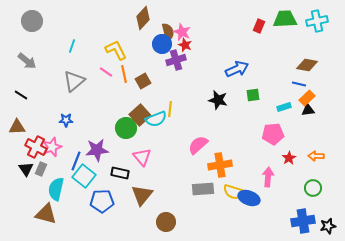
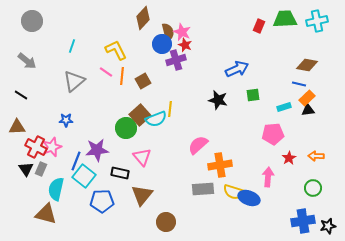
orange line at (124, 74): moved 2 px left, 2 px down; rotated 18 degrees clockwise
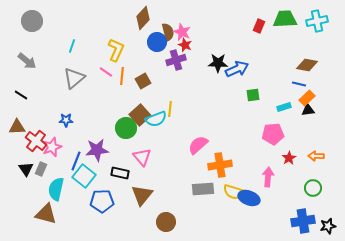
blue circle at (162, 44): moved 5 px left, 2 px up
yellow L-shape at (116, 50): rotated 50 degrees clockwise
gray triangle at (74, 81): moved 3 px up
black star at (218, 100): moved 37 px up; rotated 12 degrees counterclockwise
red cross at (36, 147): moved 6 px up; rotated 10 degrees clockwise
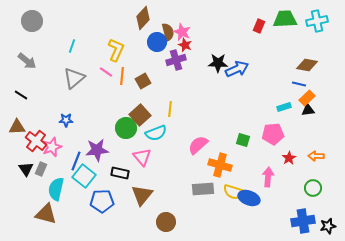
green square at (253, 95): moved 10 px left, 45 px down; rotated 24 degrees clockwise
cyan semicircle at (156, 119): moved 14 px down
orange cross at (220, 165): rotated 25 degrees clockwise
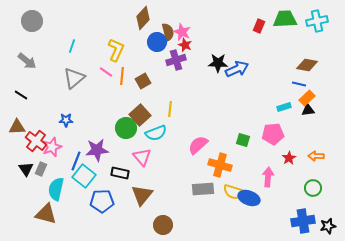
brown circle at (166, 222): moved 3 px left, 3 px down
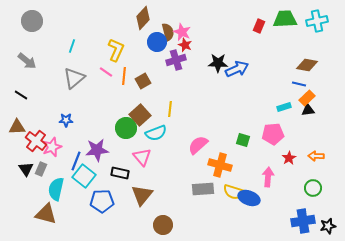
orange line at (122, 76): moved 2 px right
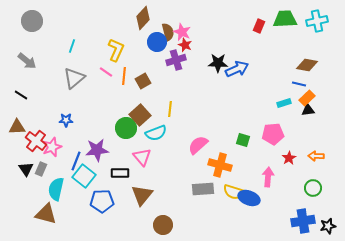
cyan rectangle at (284, 107): moved 4 px up
black rectangle at (120, 173): rotated 12 degrees counterclockwise
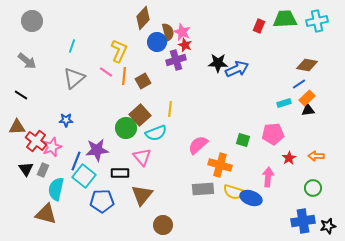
yellow L-shape at (116, 50): moved 3 px right, 1 px down
blue line at (299, 84): rotated 48 degrees counterclockwise
gray rectangle at (41, 169): moved 2 px right, 1 px down
blue ellipse at (249, 198): moved 2 px right
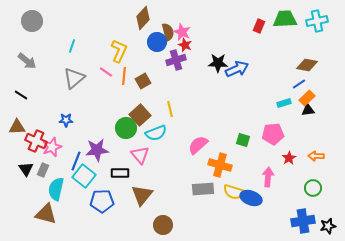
yellow line at (170, 109): rotated 21 degrees counterclockwise
red cross at (36, 141): rotated 15 degrees counterclockwise
pink triangle at (142, 157): moved 2 px left, 2 px up
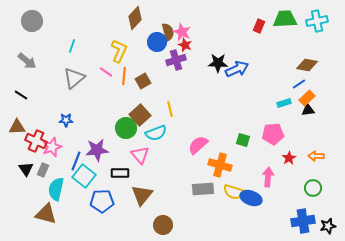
brown diamond at (143, 18): moved 8 px left
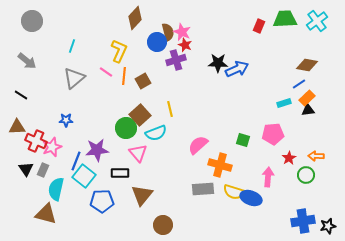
cyan cross at (317, 21): rotated 25 degrees counterclockwise
pink triangle at (140, 155): moved 2 px left, 2 px up
green circle at (313, 188): moved 7 px left, 13 px up
